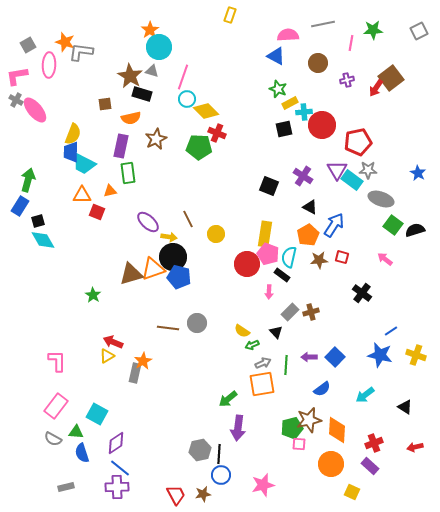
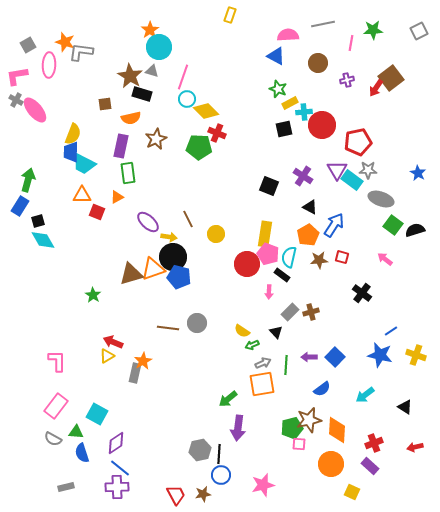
orange triangle at (110, 191): moved 7 px right, 6 px down; rotated 16 degrees counterclockwise
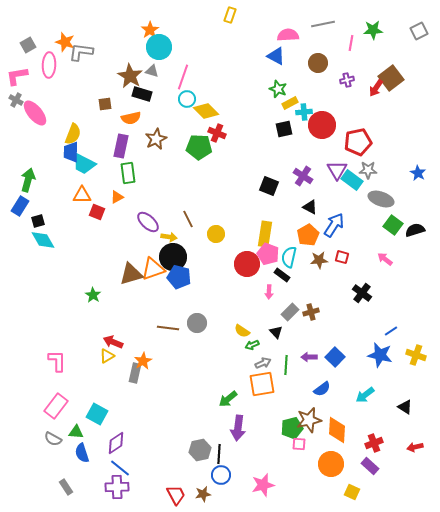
pink ellipse at (35, 110): moved 3 px down
gray rectangle at (66, 487): rotated 70 degrees clockwise
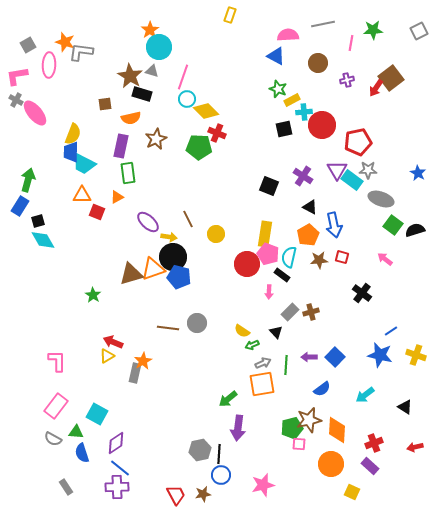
yellow rectangle at (290, 103): moved 2 px right, 3 px up
blue arrow at (334, 225): rotated 135 degrees clockwise
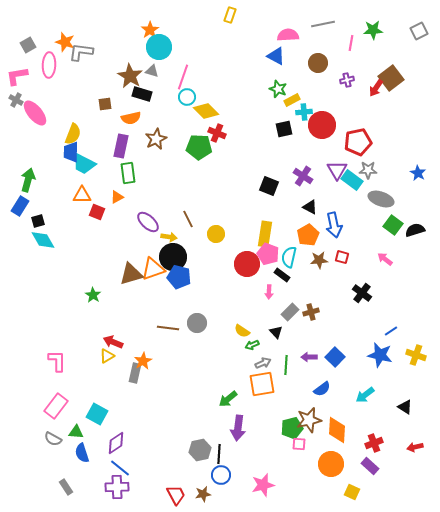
cyan circle at (187, 99): moved 2 px up
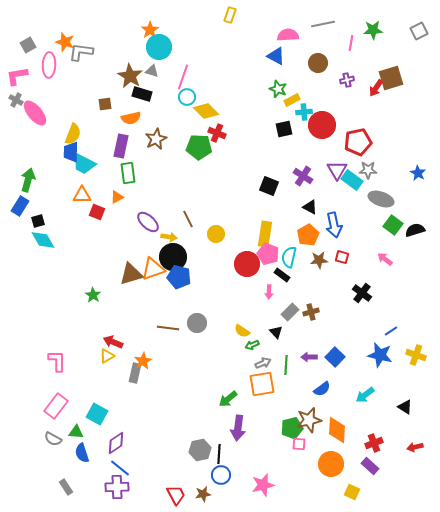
brown square at (391, 78): rotated 20 degrees clockwise
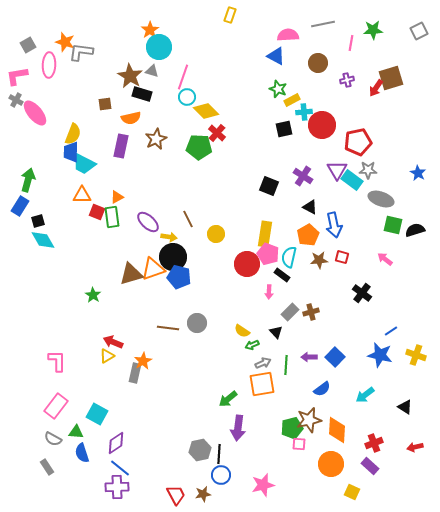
red cross at (217, 133): rotated 18 degrees clockwise
green rectangle at (128, 173): moved 16 px left, 44 px down
green square at (393, 225): rotated 24 degrees counterclockwise
gray rectangle at (66, 487): moved 19 px left, 20 px up
